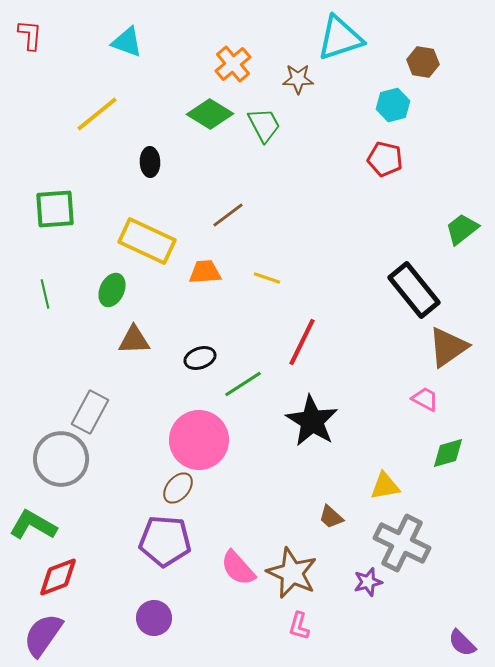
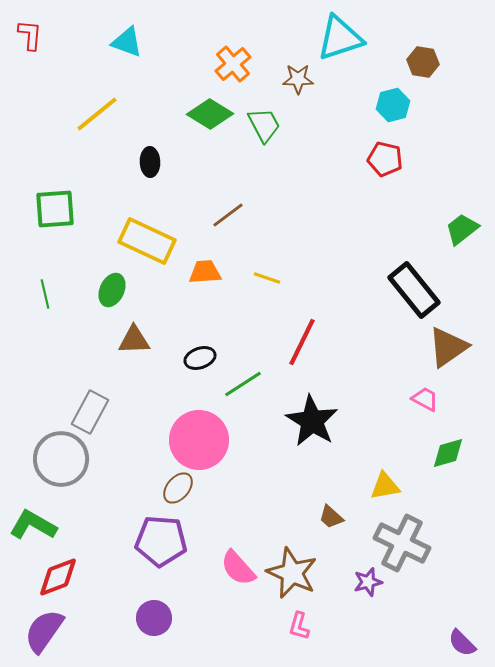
purple pentagon at (165, 541): moved 4 px left
purple semicircle at (43, 635): moved 1 px right, 4 px up
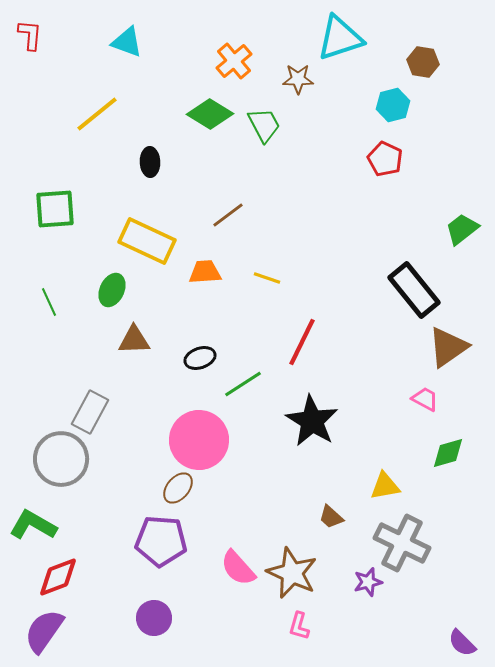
orange cross at (233, 64): moved 1 px right, 3 px up
red pentagon at (385, 159): rotated 12 degrees clockwise
green line at (45, 294): moved 4 px right, 8 px down; rotated 12 degrees counterclockwise
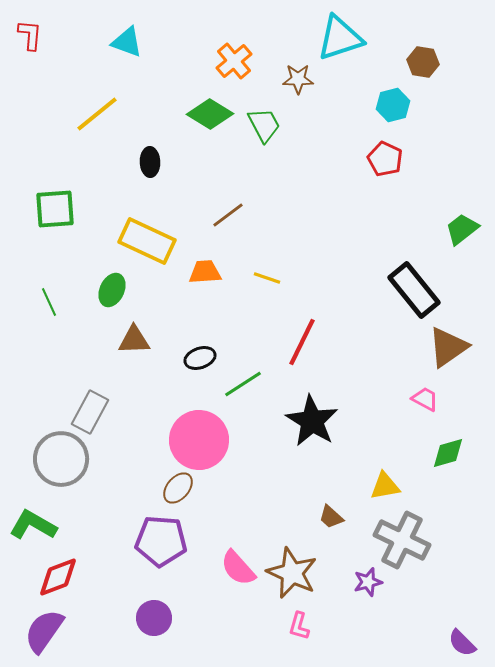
gray cross at (402, 543): moved 3 px up
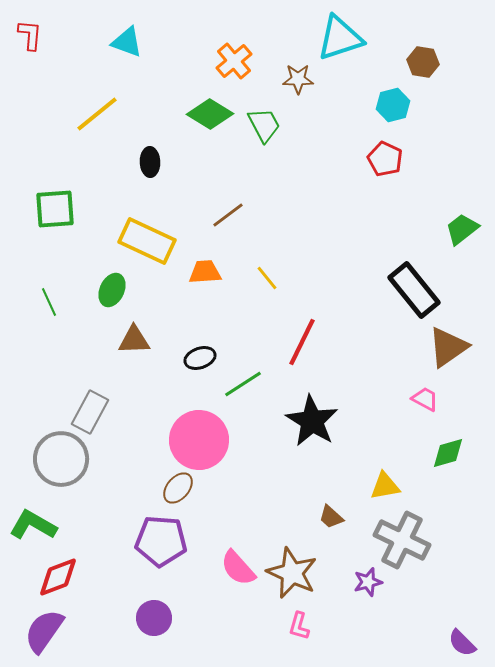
yellow line at (267, 278): rotated 32 degrees clockwise
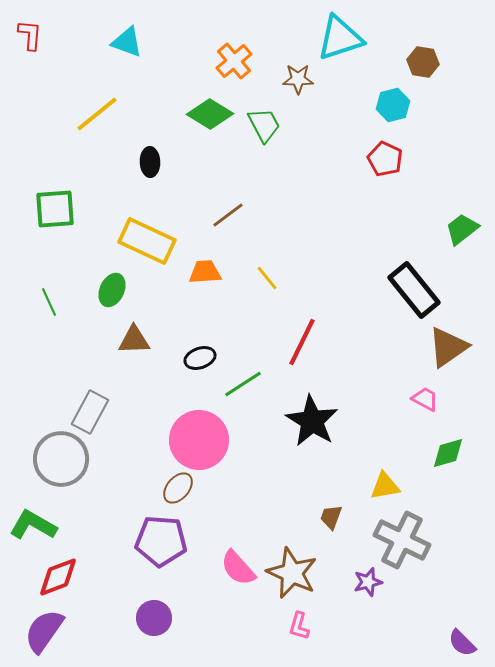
brown trapezoid at (331, 517): rotated 68 degrees clockwise
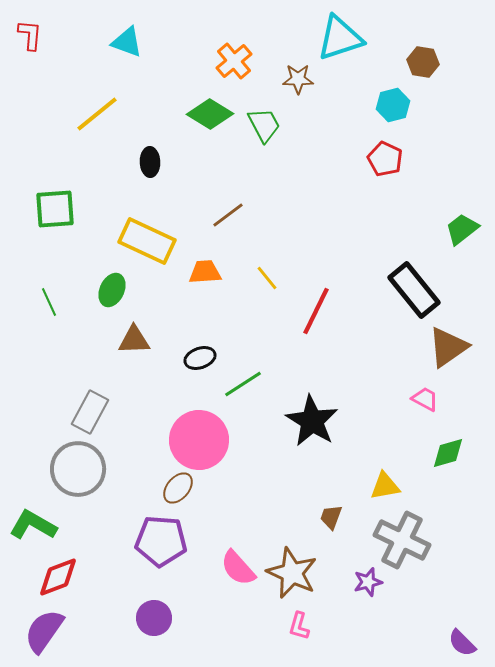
red line at (302, 342): moved 14 px right, 31 px up
gray circle at (61, 459): moved 17 px right, 10 px down
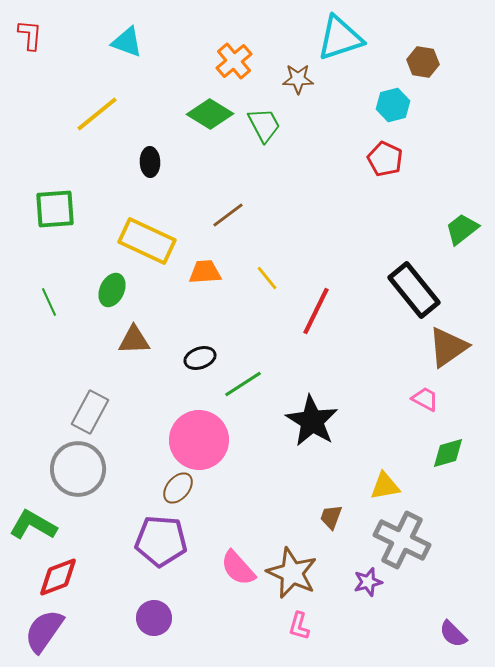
purple semicircle at (462, 643): moved 9 px left, 9 px up
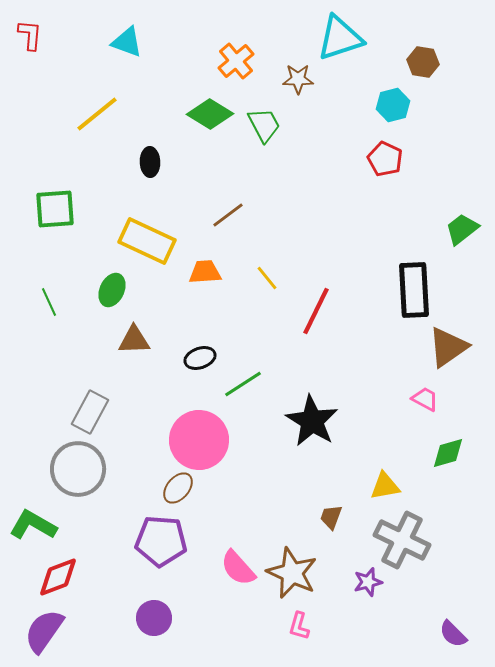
orange cross at (234, 61): moved 2 px right
black rectangle at (414, 290): rotated 36 degrees clockwise
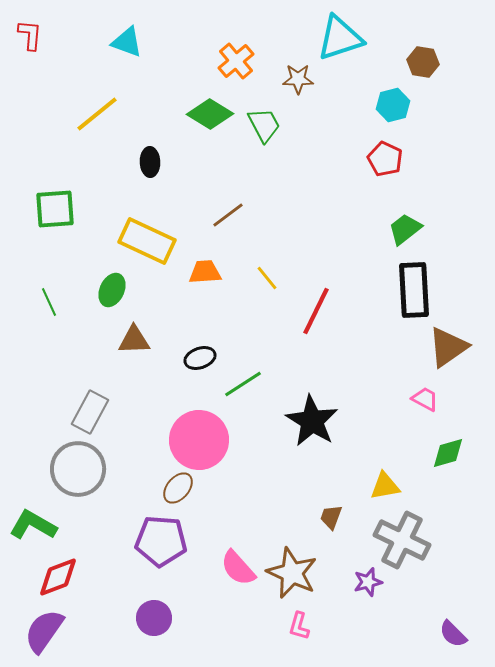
green trapezoid at (462, 229): moved 57 px left
